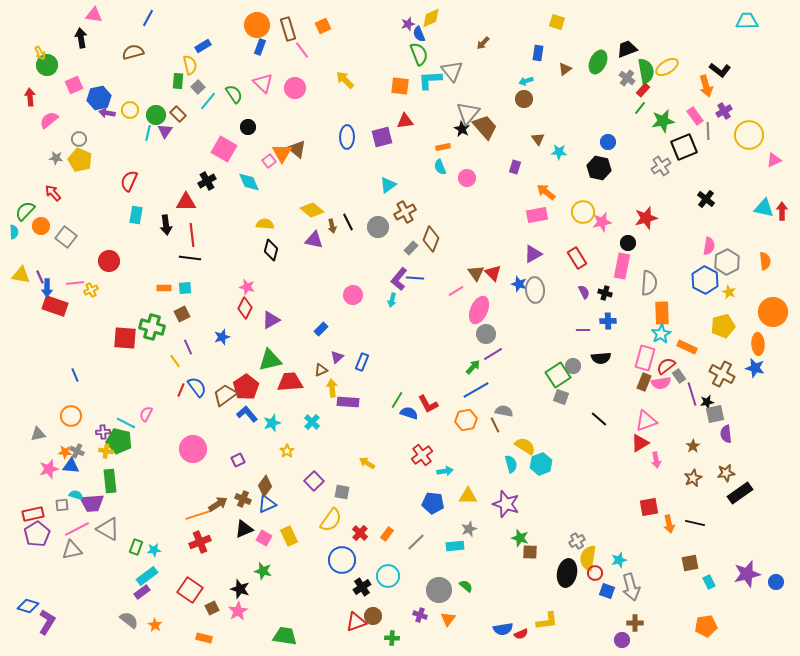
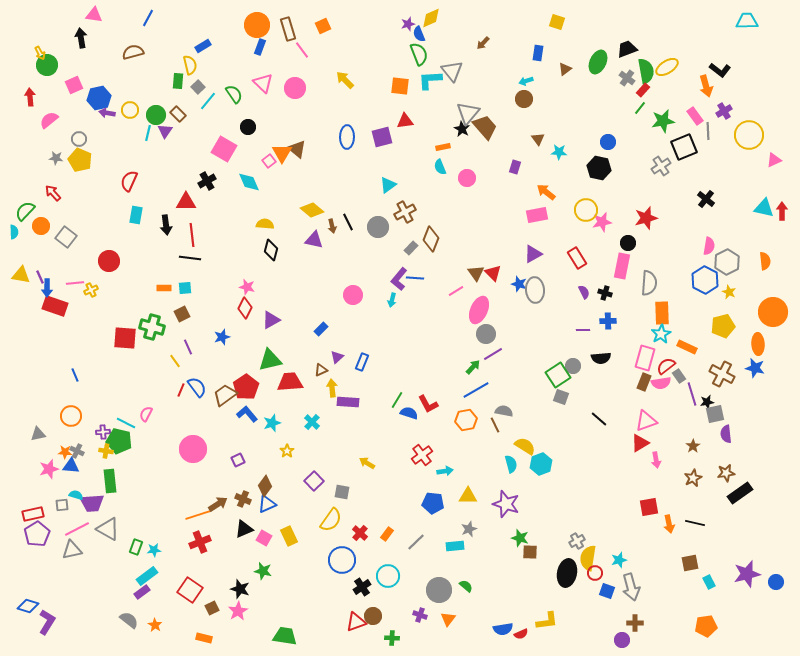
yellow circle at (583, 212): moved 3 px right, 2 px up
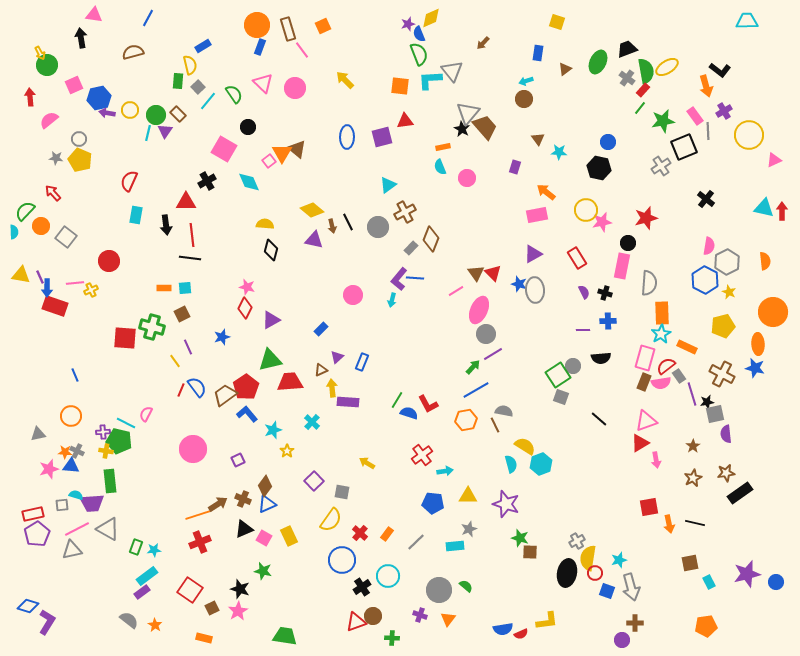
cyan star at (272, 423): moved 1 px right, 7 px down
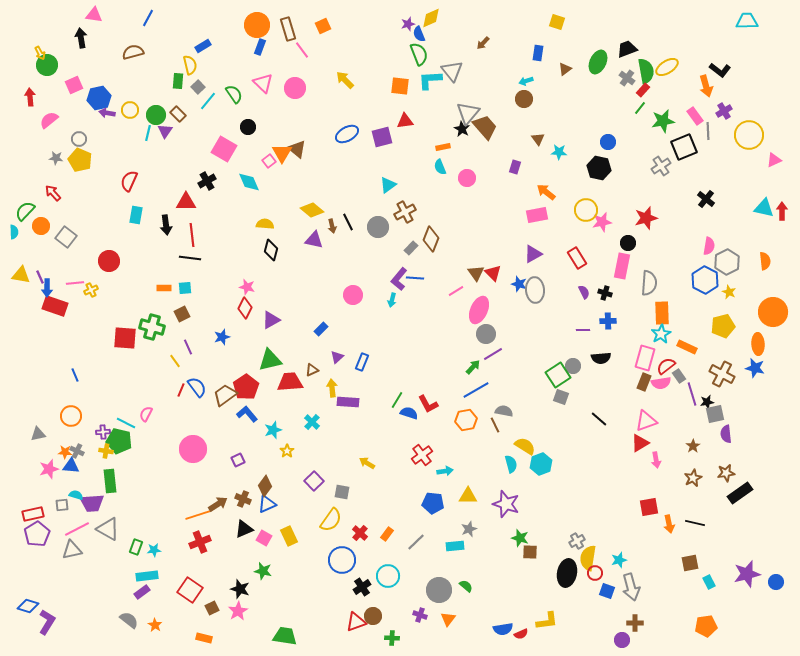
blue ellipse at (347, 137): moved 3 px up; rotated 60 degrees clockwise
brown triangle at (321, 370): moved 9 px left
cyan rectangle at (147, 576): rotated 30 degrees clockwise
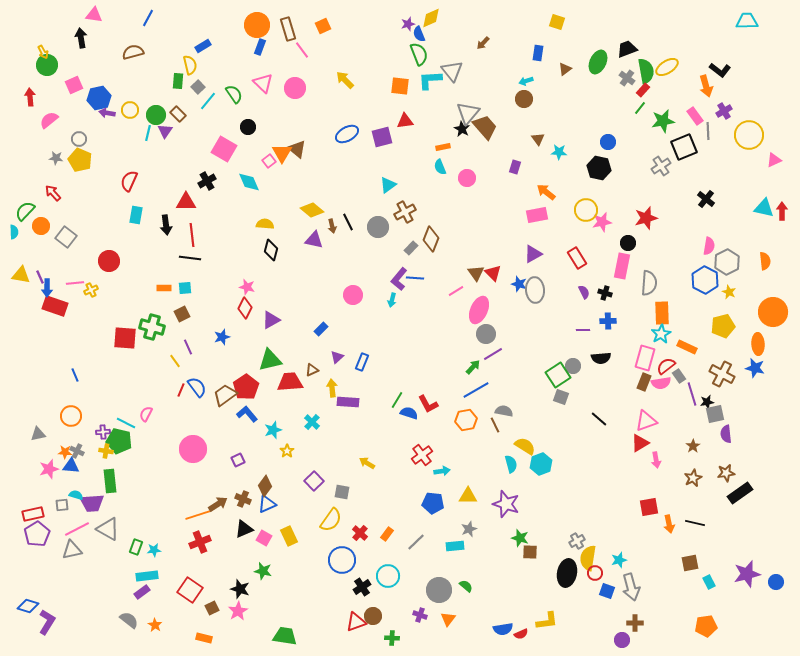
yellow arrow at (40, 53): moved 3 px right, 1 px up
cyan arrow at (445, 471): moved 3 px left
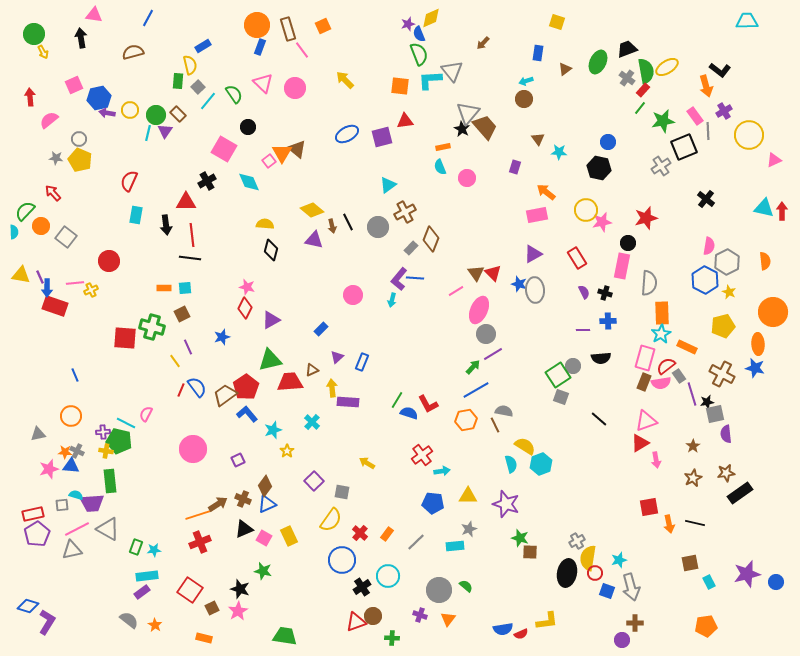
green circle at (47, 65): moved 13 px left, 31 px up
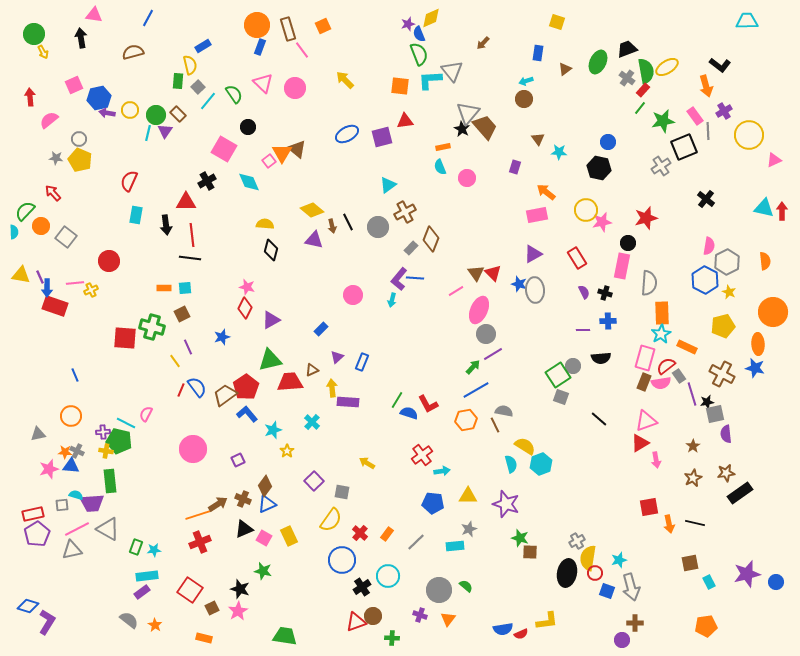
black L-shape at (720, 70): moved 5 px up
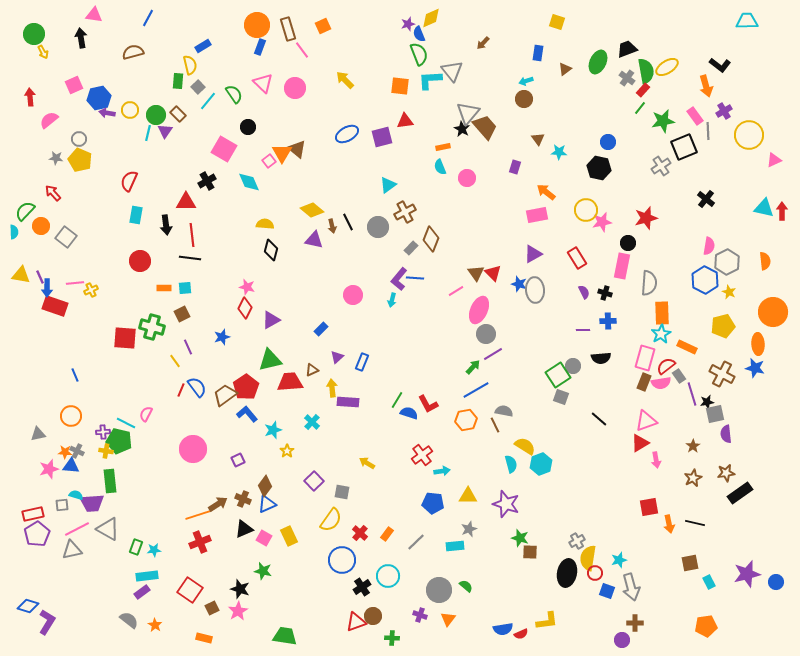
red circle at (109, 261): moved 31 px right
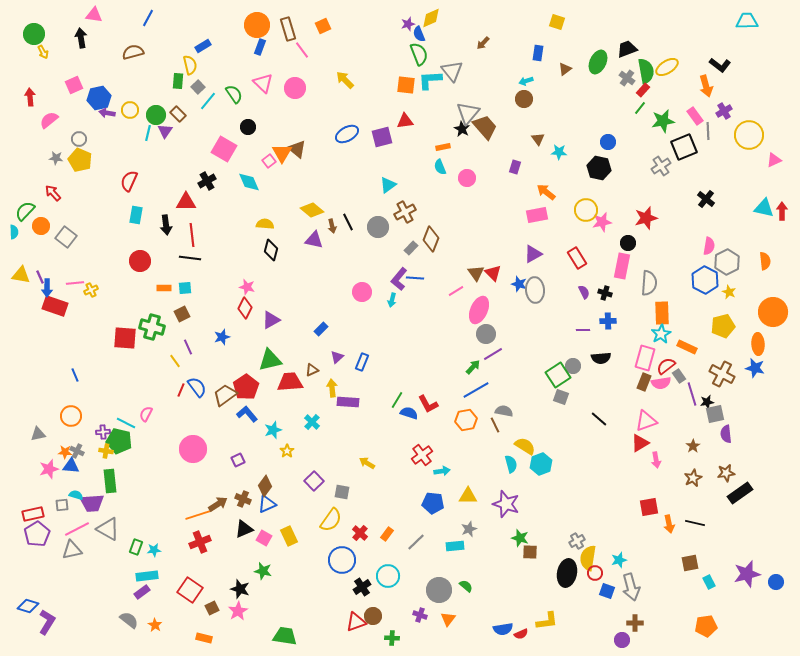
orange square at (400, 86): moved 6 px right, 1 px up
pink circle at (353, 295): moved 9 px right, 3 px up
